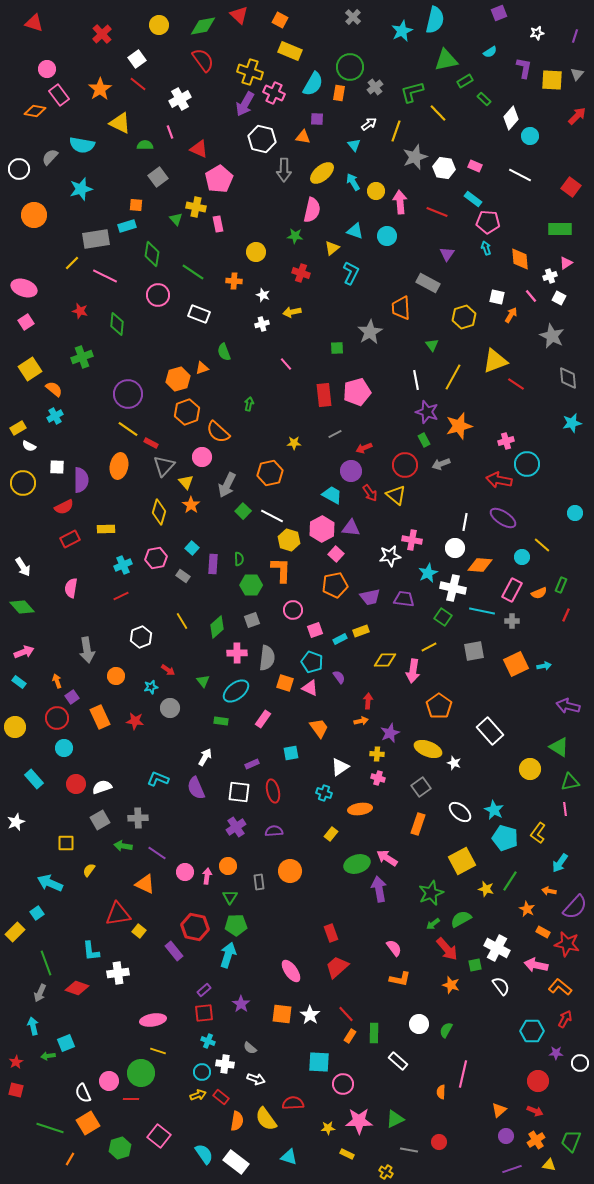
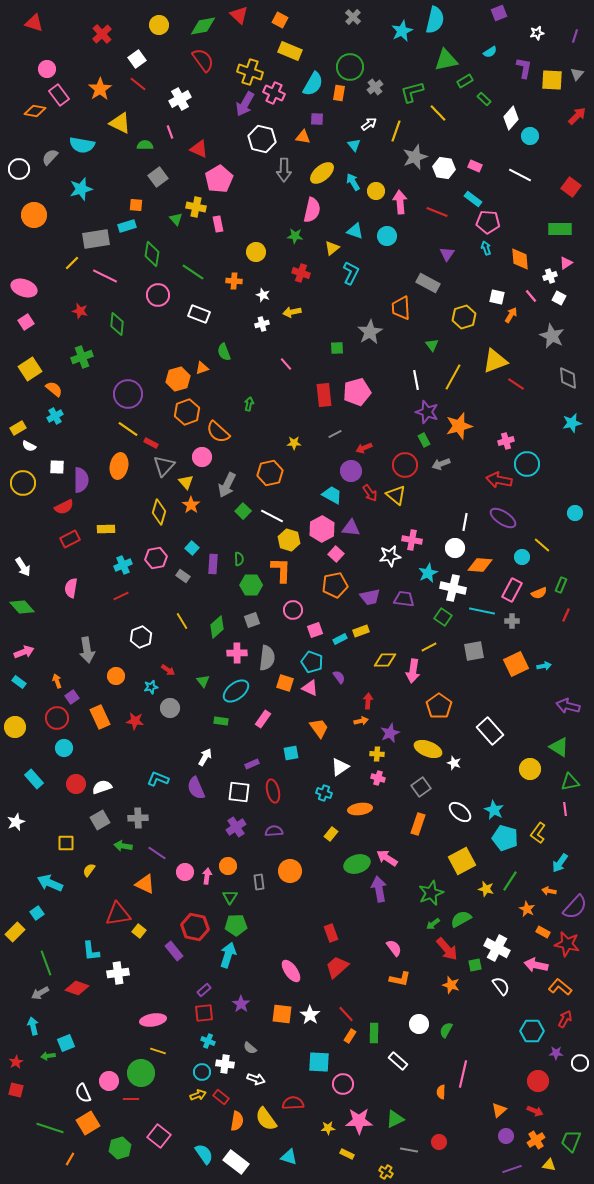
gray arrow at (40, 993): rotated 36 degrees clockwise
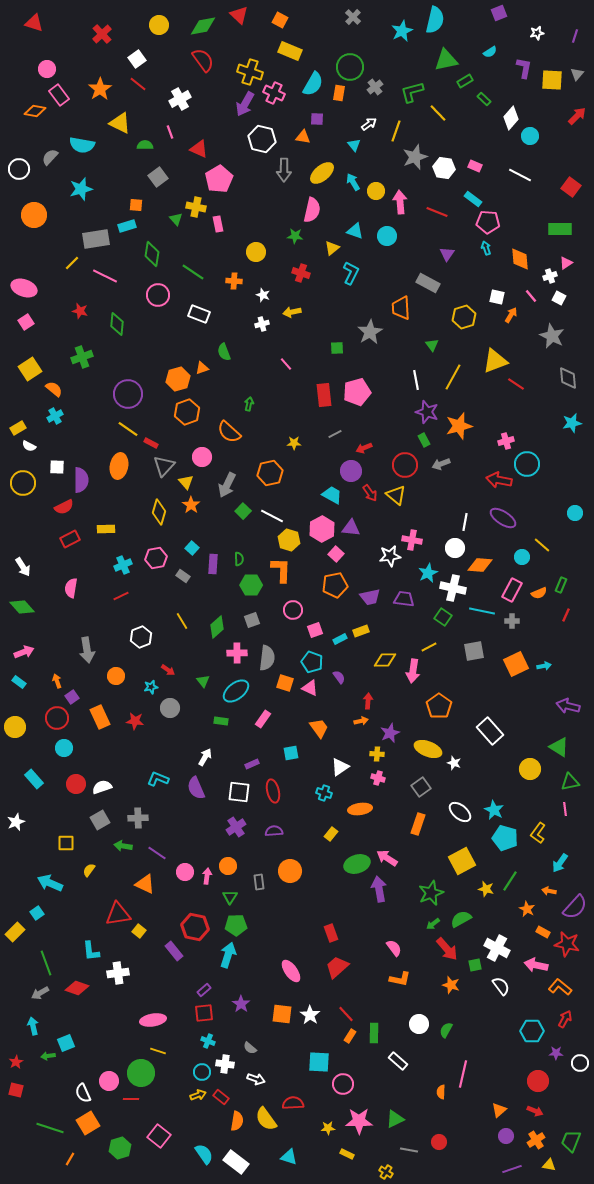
orange semicircle at (218, 432): moved 11 px right
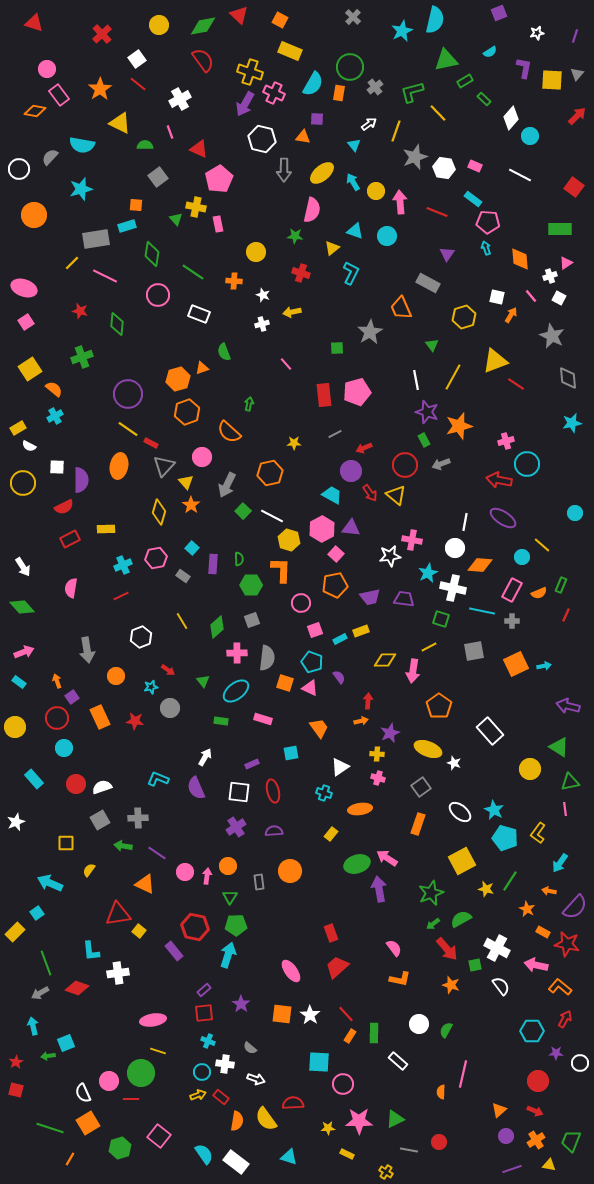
red square at (571, 187): moved 3 px right
orange trapezoid at (401, 308): rotated 20 degrees counterclockwise
pink circle at (293, 610): moved 8 px right, 7 px up
green square at (443, 617): moved 2 px left, 2 px down; rotated 18 degrees counterclockwise
pink rectangle at (263, 719): rotated 72 degrees clockwise
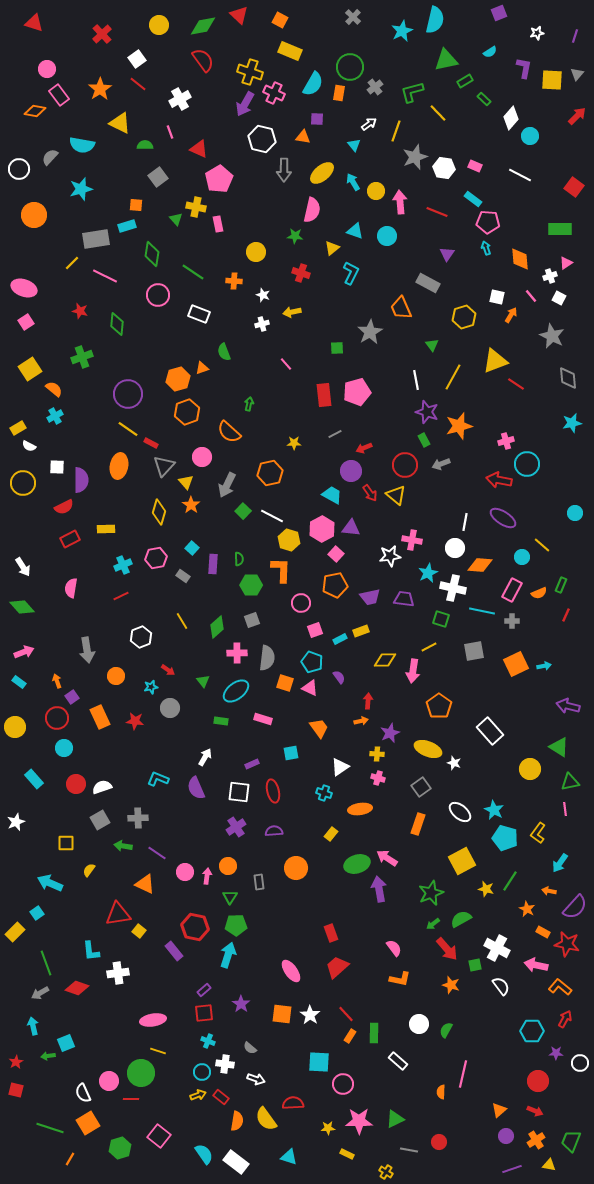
orange circle at (290, 871): moved 6 px right, 3 px up
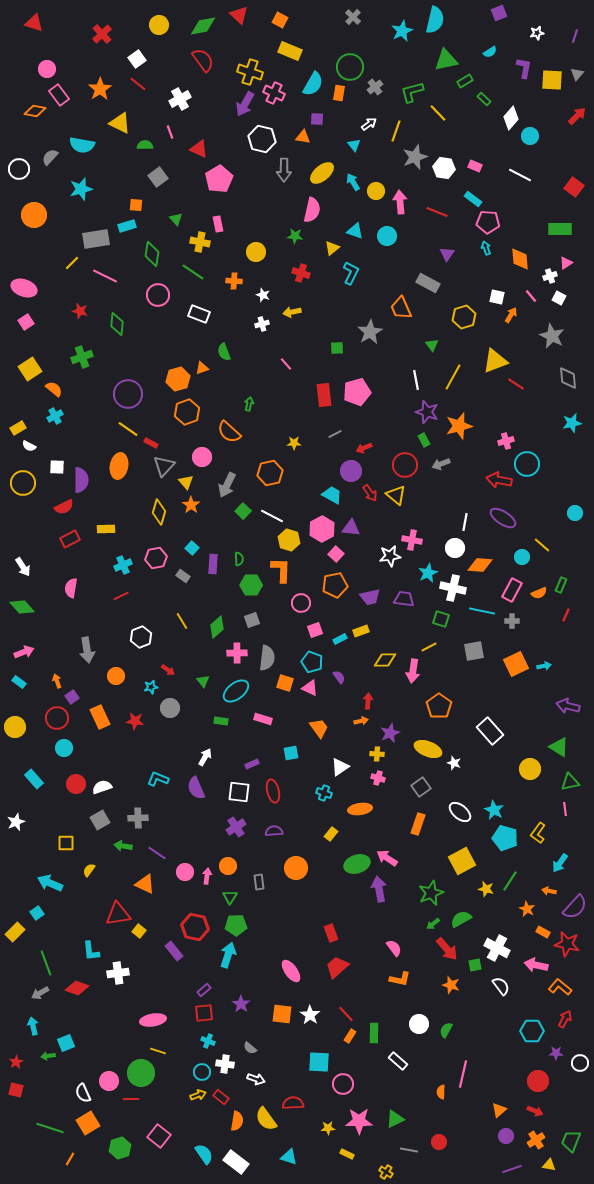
yellow cross at (196, 207): moved 4 px right, 35 px down
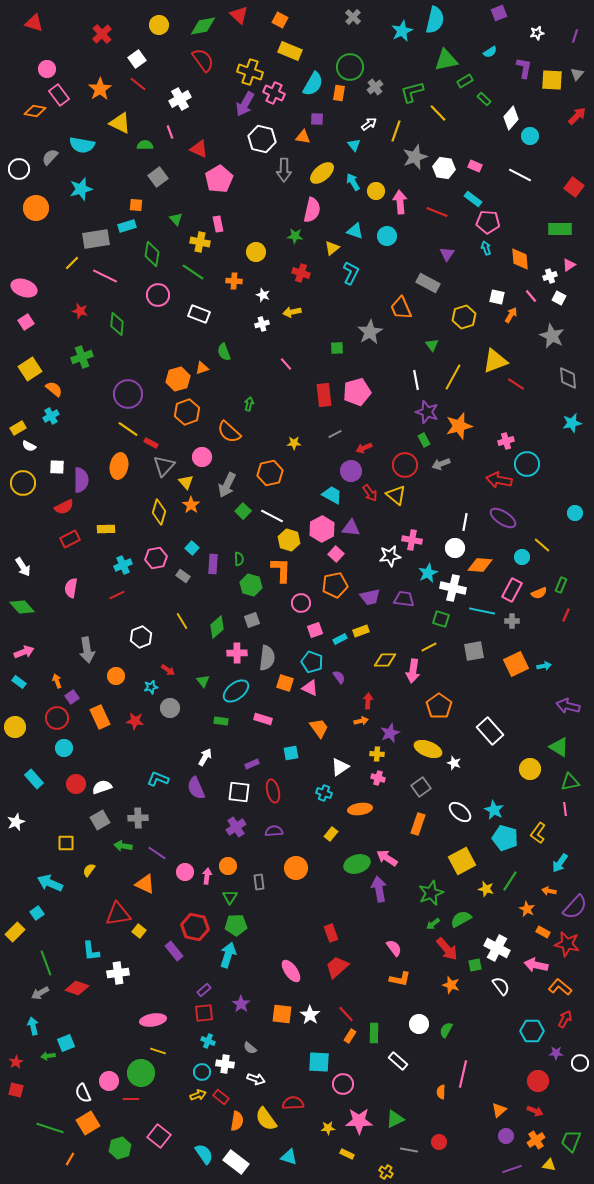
orange circle at (34, 215): moved 2 px right, 7 px up
pink triangle at (566, 263): moved 3 px right, 2 px down
cyan cross at (55, 416): moved 4 px left
green hexagon at (251, 585): rotated 15 degrees clockwise
red line at (121, 596): moved 4 px left, 1 px up
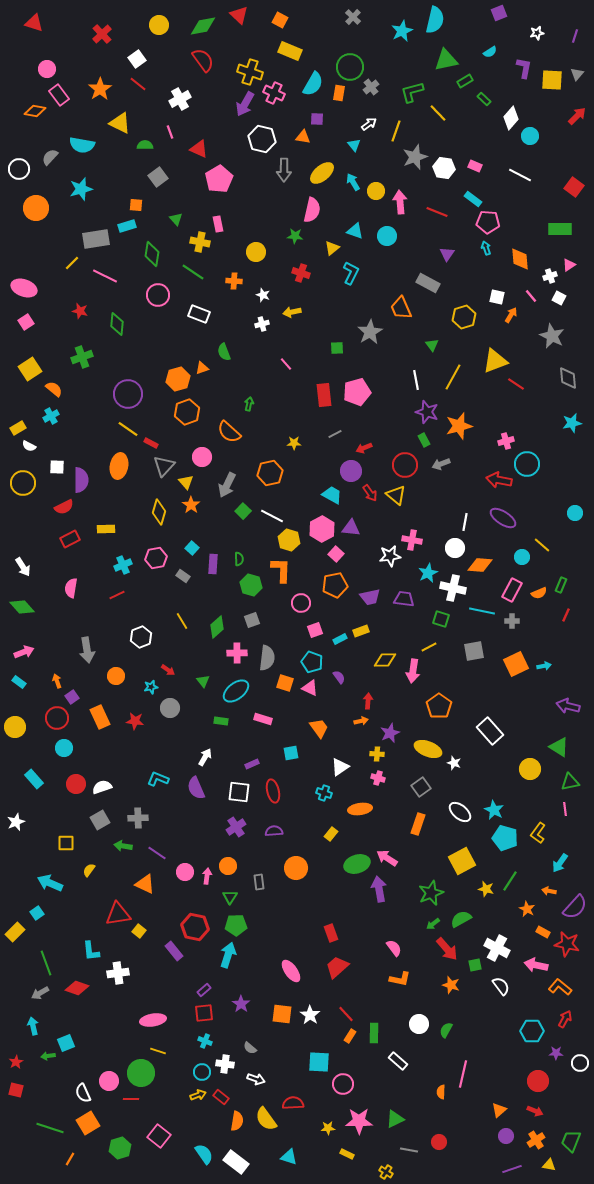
gray cross at (375, 87): moved 4 px left
cyan cross at (208, 1041): moved 3 px left
